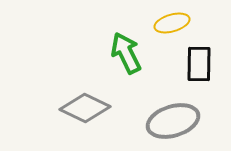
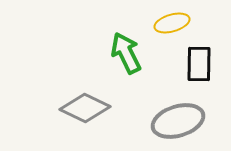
gray ellipse: moved 5 px right
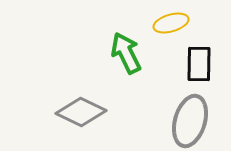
yellow ellipse: moved 1 px left
gray diamond: moved 4 px left, 4 px down
gray ellipse: moved 12 px right; rotated 57 degrees counterclockwise
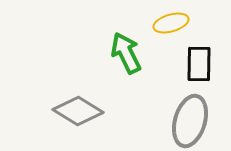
gray diamond: moved 3 px left, 1 px up; rotated 6 degrees clockwise
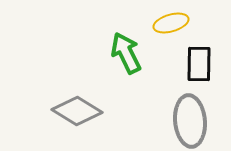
gray diamond: moved 1 px left
gray ellipse: rotated 21 degrees counterclockwise
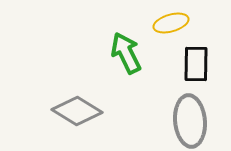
black rectangle: moved 3 px left
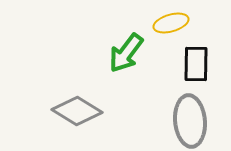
green arrow: rotated 117 degrees counterclockwise
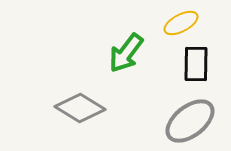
yellow ellipse: moved 10 px right; rotated 12 degrees counterclockwise
gray diamond: moved 3 px right, 3 px up
gray ellipse: rotated 57 degrees clockwise
